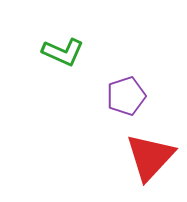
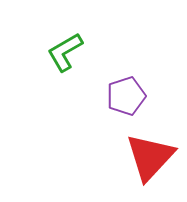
green L-shape: moved 2 px right; rotated 126 degrees clockwise
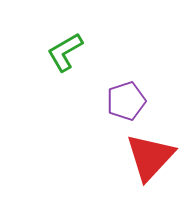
purple pentagon: moved 5 px down
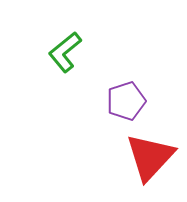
green L-shape: rotated 9 degrees counterclockwise
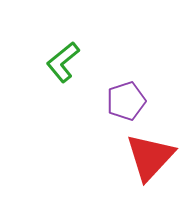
green L-shape: moved 2 px left, 10 px down
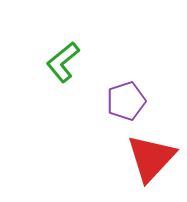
red triangle: moved 1 px right, 1 px down
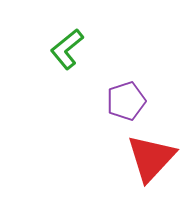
green L-shape: moved 4 px right, 13 px up
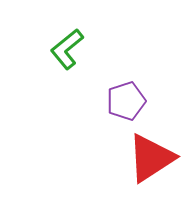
red triangle: rotated 14 degrees clockwise
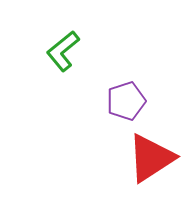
green L-shape: moved 4 px left, 2 px down
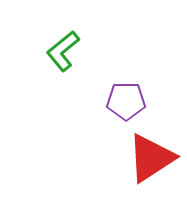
purple pentagon: rotated 18 degrees clockwise
